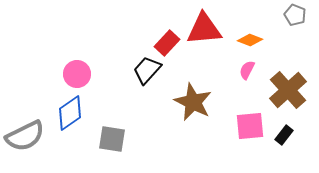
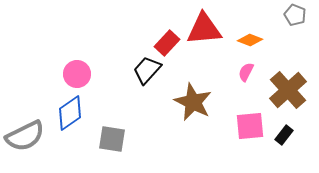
pink semicircle: moved 1 px left, 2 px down
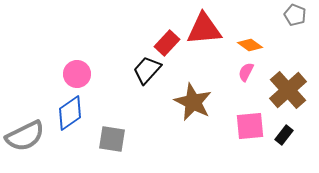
orange diamond: moved 5 px down; rotated 15 degrees clockwise
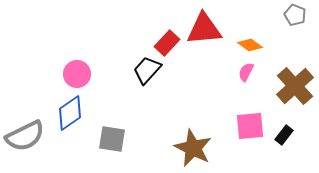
brown cross: moved 7 px right, 4 px up
brown star: moved 46 px down
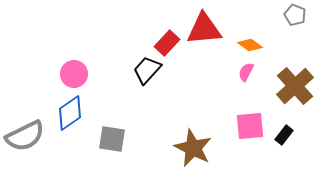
pink circle: moved 3 px left
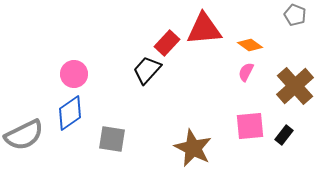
gray semicircle: moved 1 px left, 1 px up
